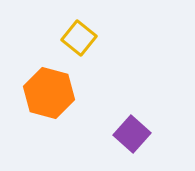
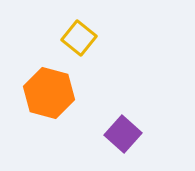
purple square: moved 9 px left
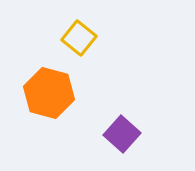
purple square: moved 1 px left
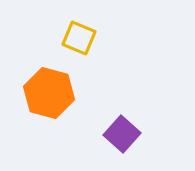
yellow square: rotated 16 degrees counterclockwise
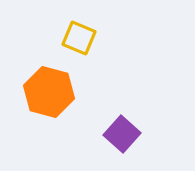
orange hexagon: moved 1 px up
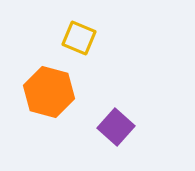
purple square: moved 6 px left, 7 px up
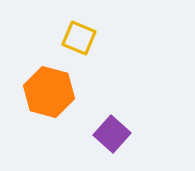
purple square: moved 4 px left, 7 px down
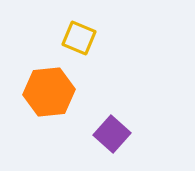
orange hexagon: rotated 21 degrees counterclockwise
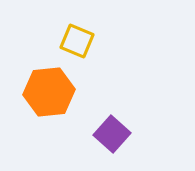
yellow square: moved 2 px left, 3 px down
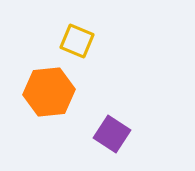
purple square: rotated 9 degrees counterclockwise
